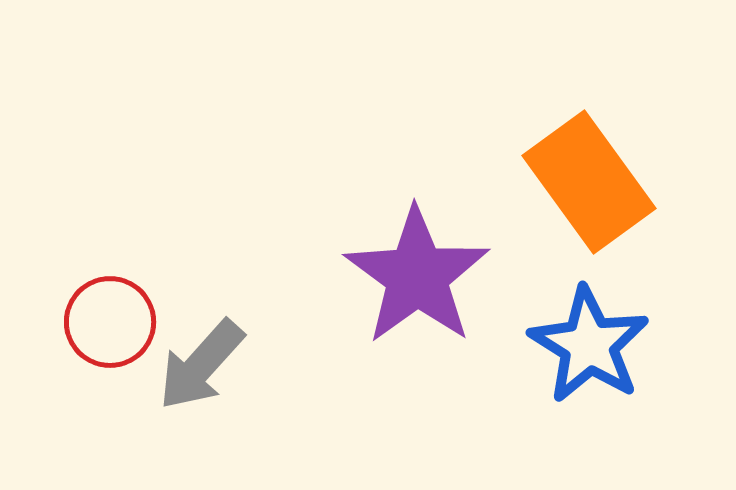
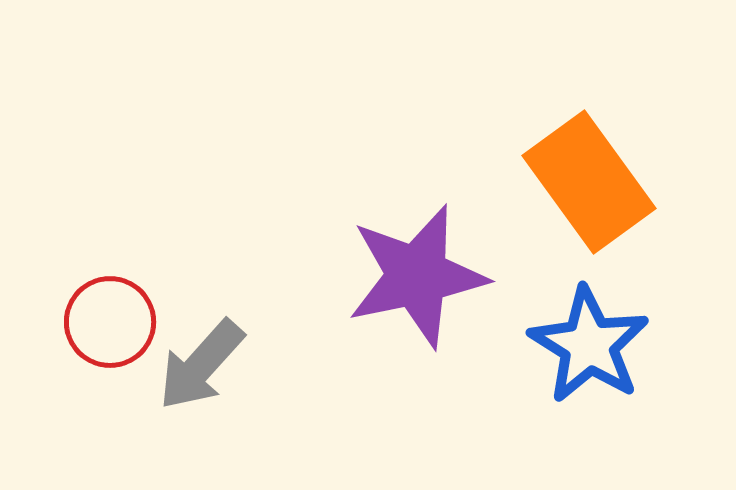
purple star: rotated 24 degrees clockwise
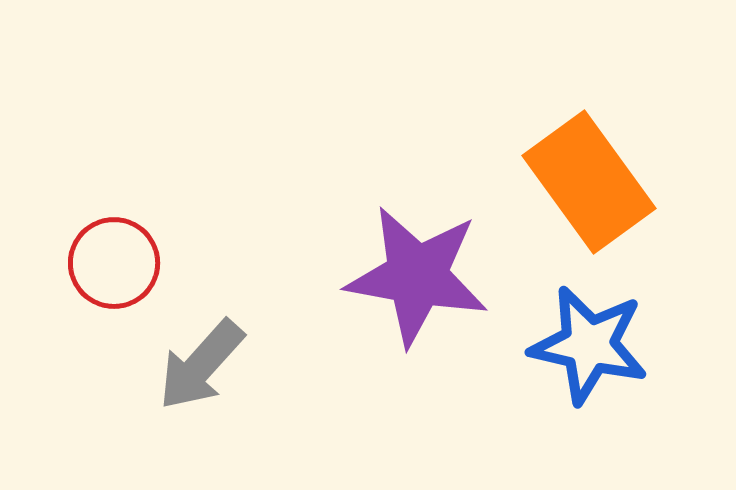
purple star: rotated 22 degrees clockwise
red circle: moved 4 px right, 59 px up
blue star: rotated 19 degrees counterclockwise
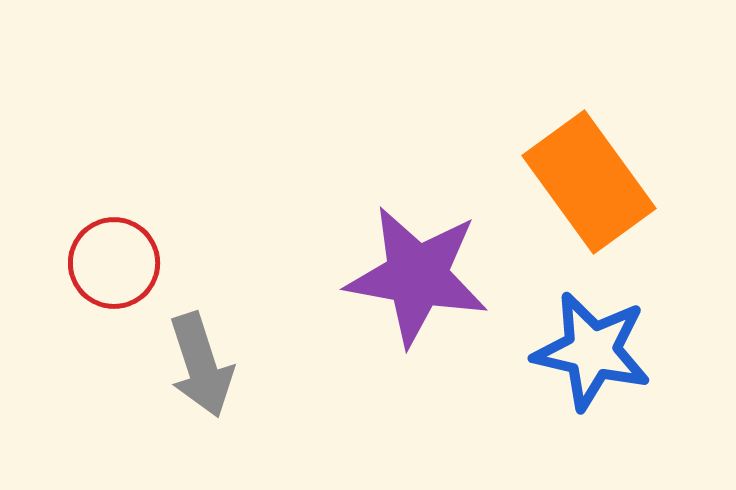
blue star: moved 3 px right, 6 px down
gray arrow: rotated 60 degrees counterclockwise
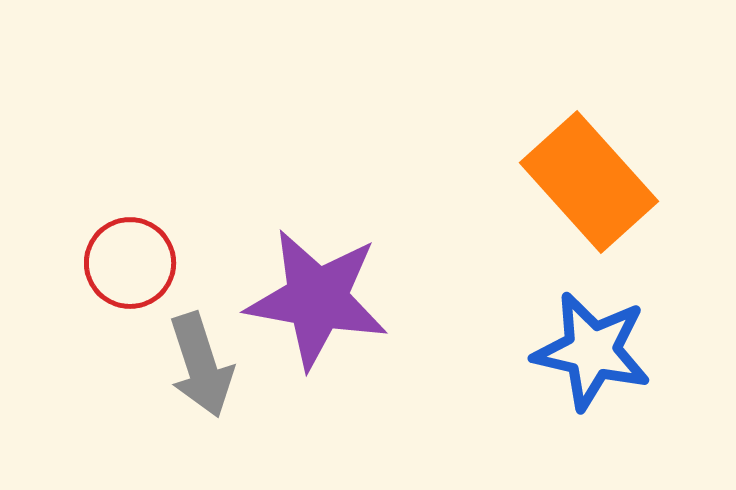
orange rectangle: rotated 6 degrees counterclockwise
red circle: moved 16 px right
purple star: moved 100 px left, 23 px down
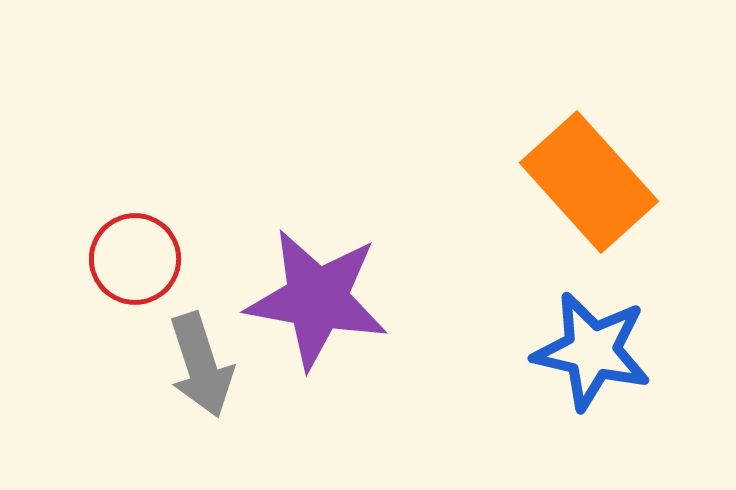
red circle: moved 5 px right, 4 px up
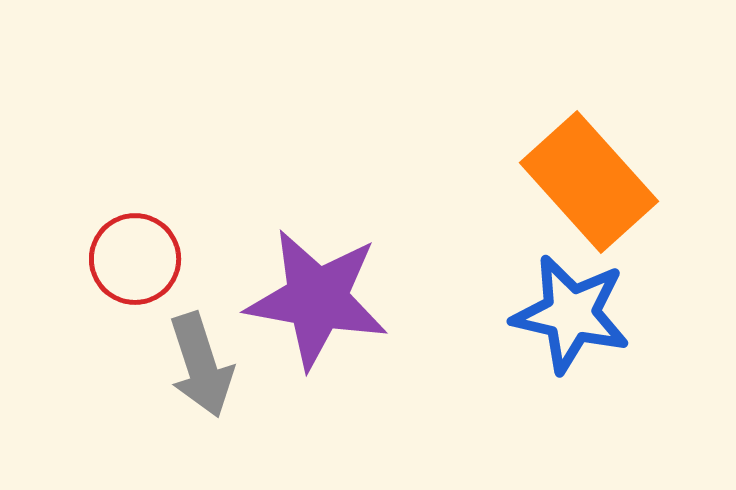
blue star: moved 21 px left, 37 px up
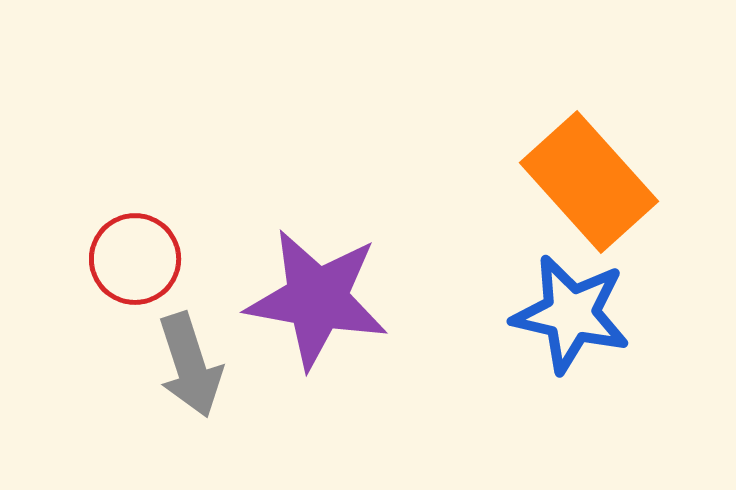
gray arrow: moved 11 px left
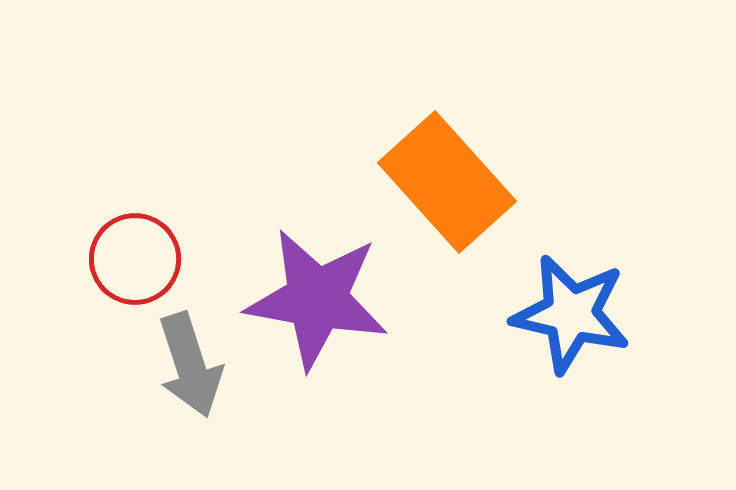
orange rectangle: moved 142 px left
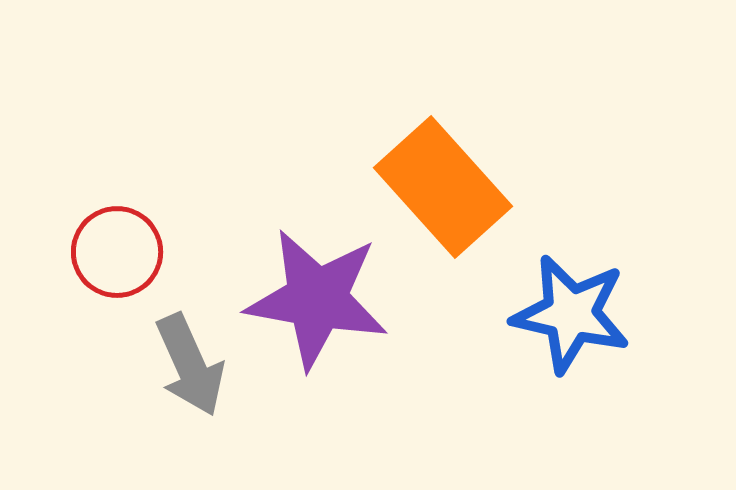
orange rectangle: moved 4 px left, 5 px down
red circle: moved 18 px left, 7 px up
gray arrow: rotated 6 degrees counterclockwise
